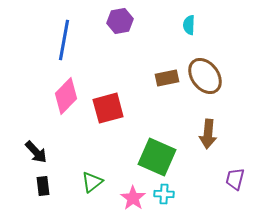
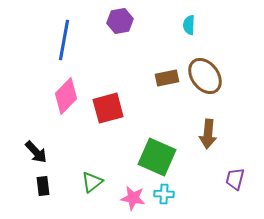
pink star: rotated 25 degrees counterclockwise
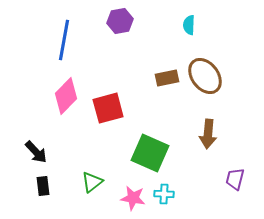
green square: moved 7 px left, 4 px up
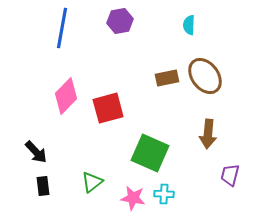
blue line: moved 2 px left, 12 px up
purple trapezoid: moved 5 px left, 4 px up
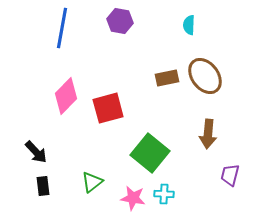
purple hexagon: rotated 20 degrees clockwise
green square: rotated 15 degrees clockwise
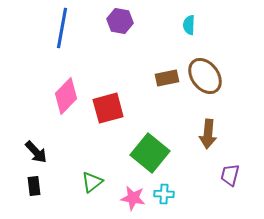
black rectangle: moved 9 px left
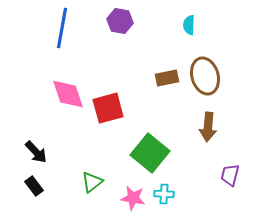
brown ellipse: rotated 21 degrees clockwise
pink diamond: moved 2 px right, 2 px up; rotated 63 degrees counterclockwise
brown arrow: moved 7 px up
black rectangle: rotated 30 degrees counterclockwise
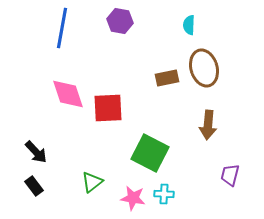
brown ellipse: moved 1 px left, 8 px up
red square: rotated 12 degrees clockwise
brown arrow: moved 2 px up
green square: rotated 12 degrees counterclockwise
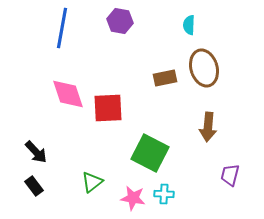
brown rectangle: moved 2 px left
brown arrow: moved 2 px down
